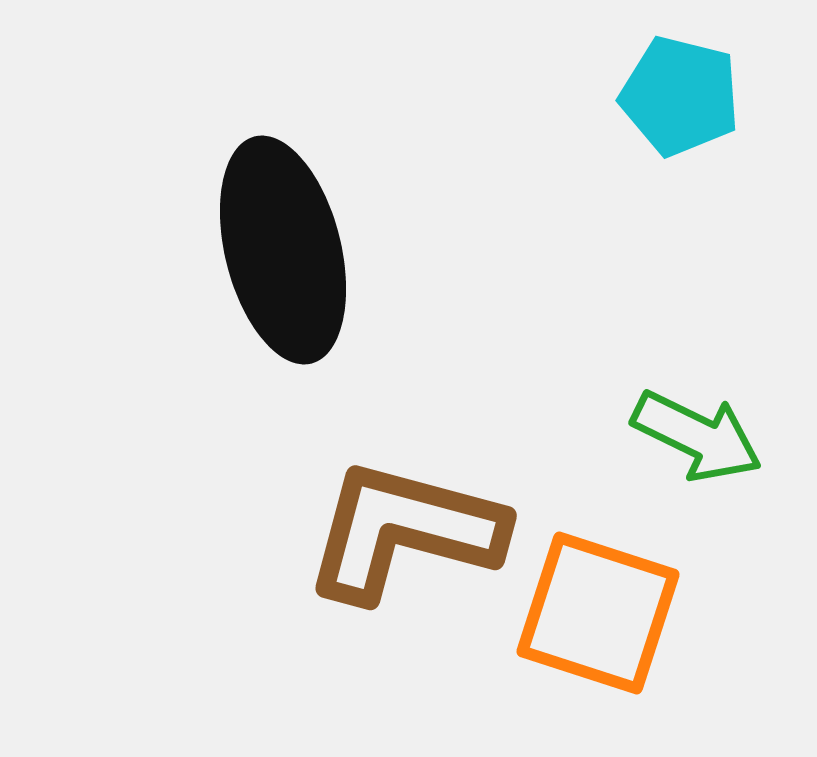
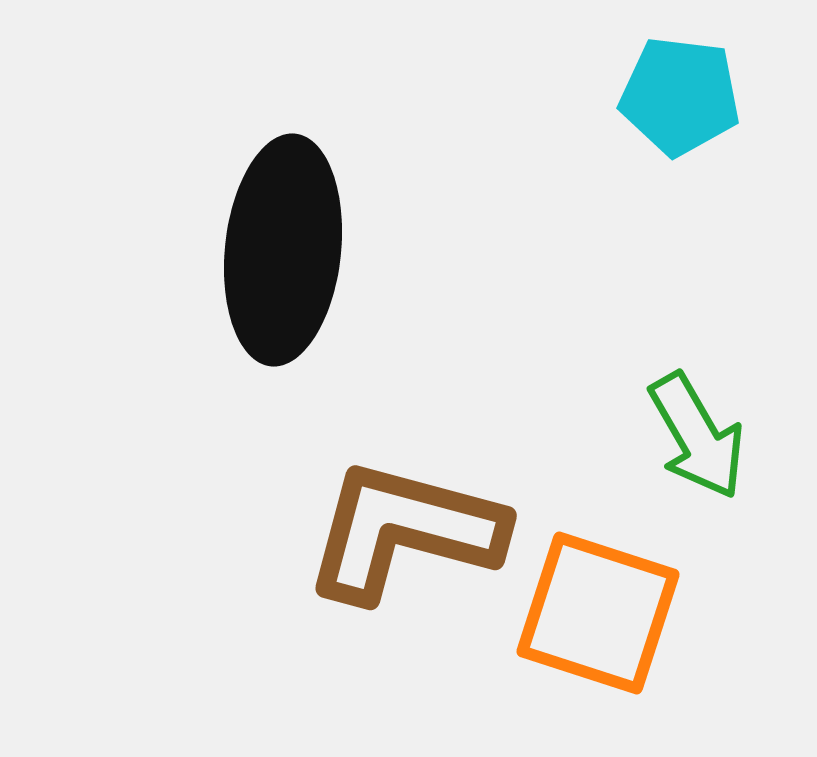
cyan pentagon: rotated 7 degrees counterclockwise
black ellipse: rotated 20 degrees clockwise
green arrow: rotated 34 degrees clockwise
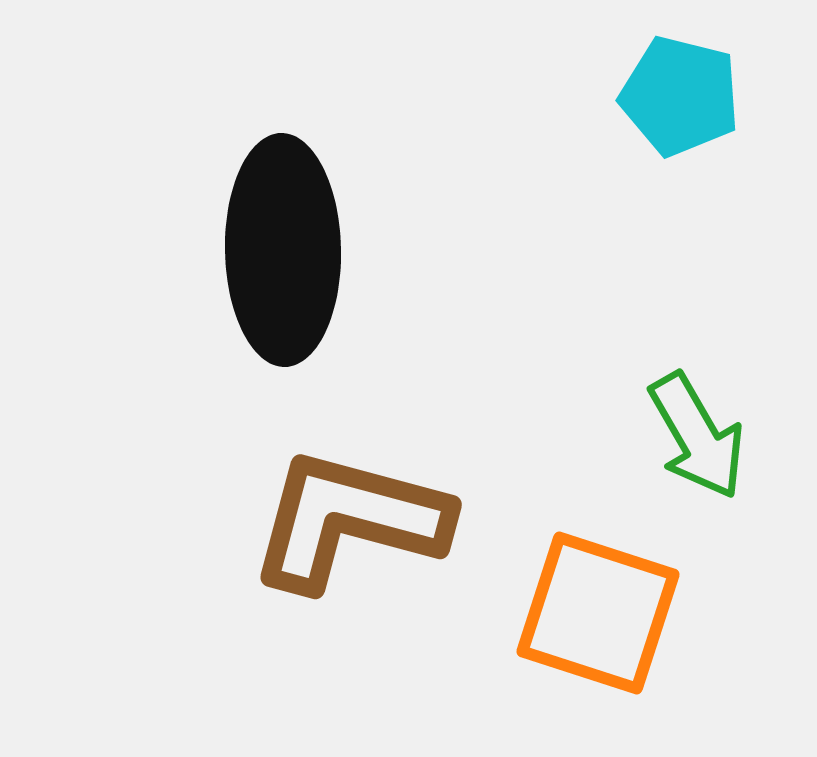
cyan pentagon: rotated 7 degrees clockwise
black ellipse: rotated 7 degrees counterclockwise
brown L-shape: moved 55 px left, 11 px up
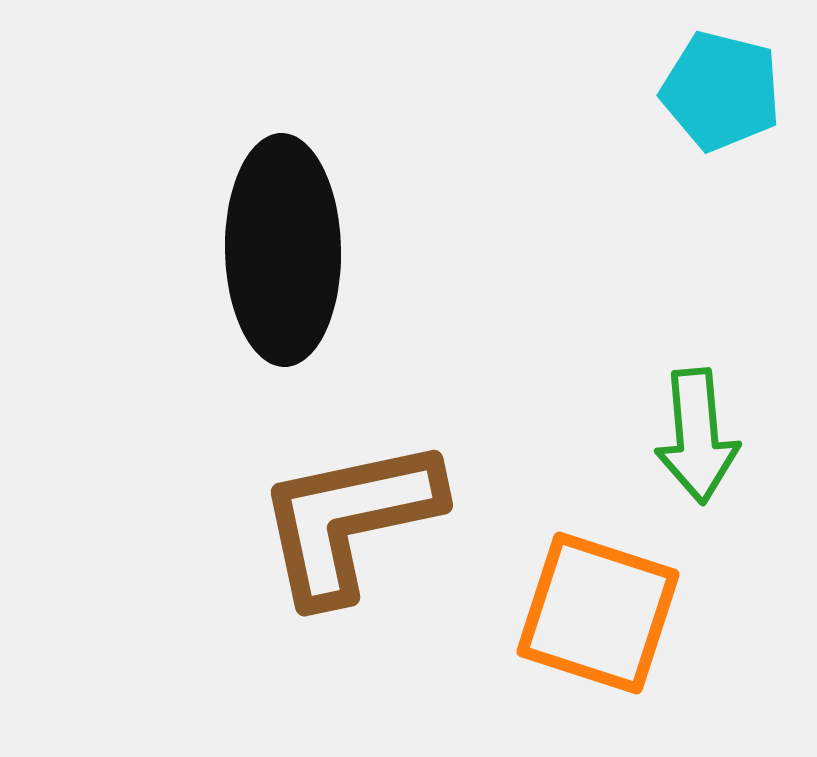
cyan pentagon: moved 41 px right, 5 px up
green arrow: rotated 25 degrees clockwise
brown L-shape: rotated 27 degrees counterclockwise
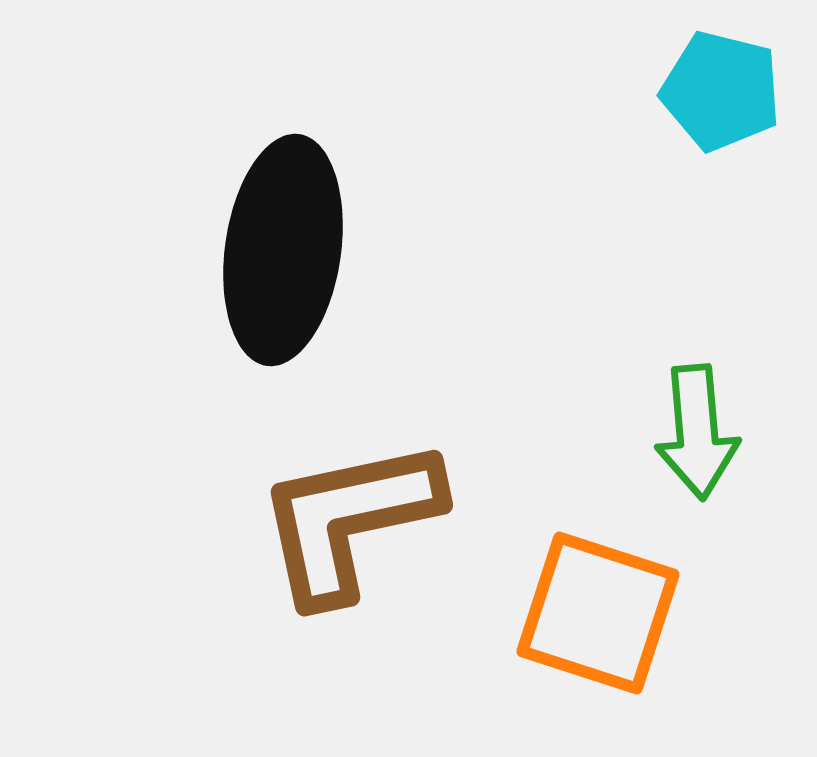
black ellipse: rotated 9 degrees clockwise
green arrow: moved 4 px up
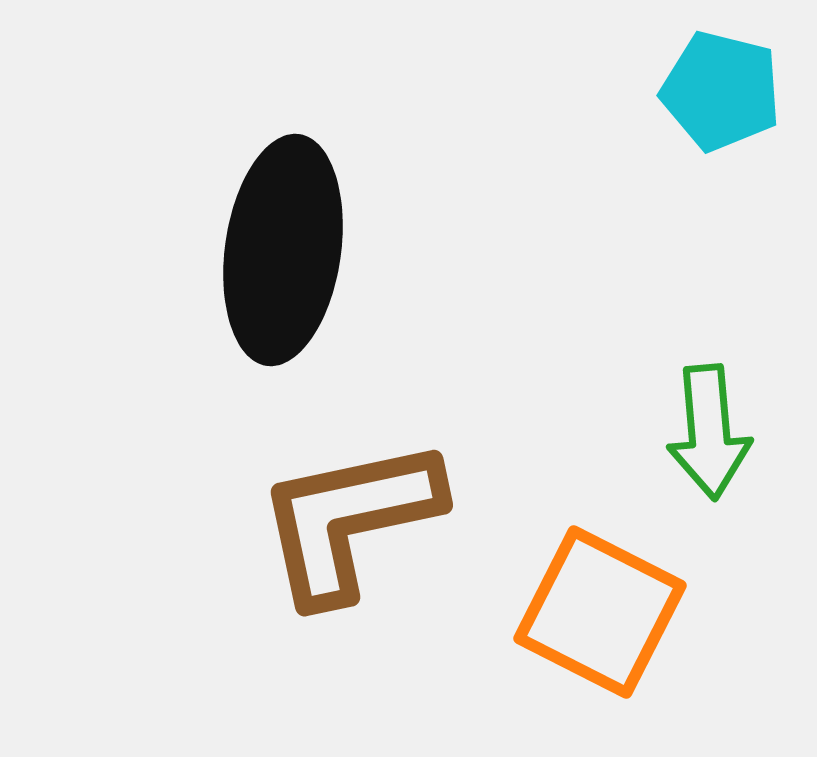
green arrow: moved 12 px right
orange square: moved 2 px right, 1 px up; rotated 9 degrees clockwise
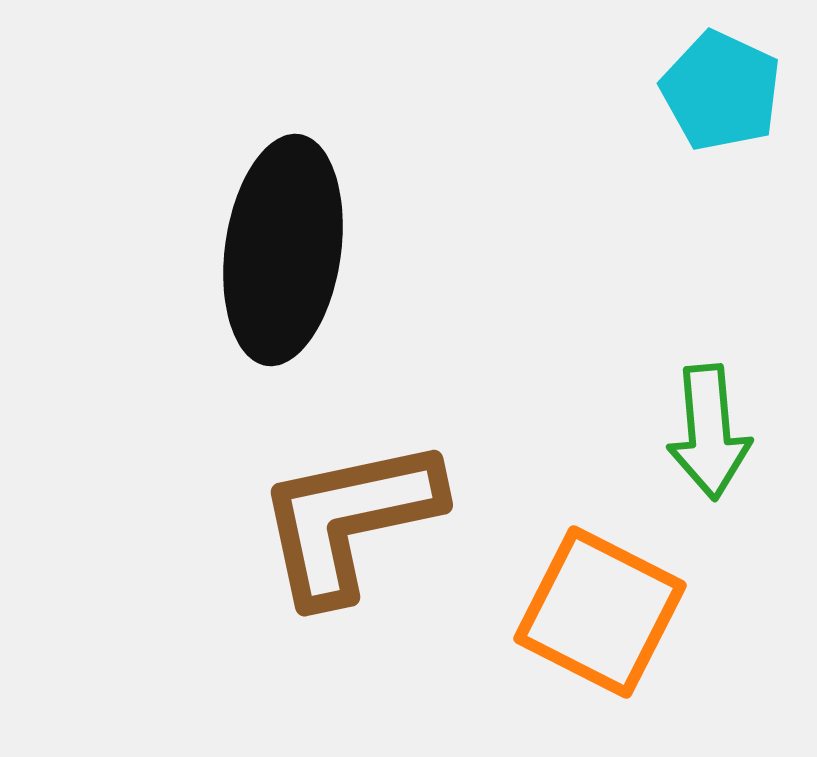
cyan pentagon: rotated 11 degrees clockwise
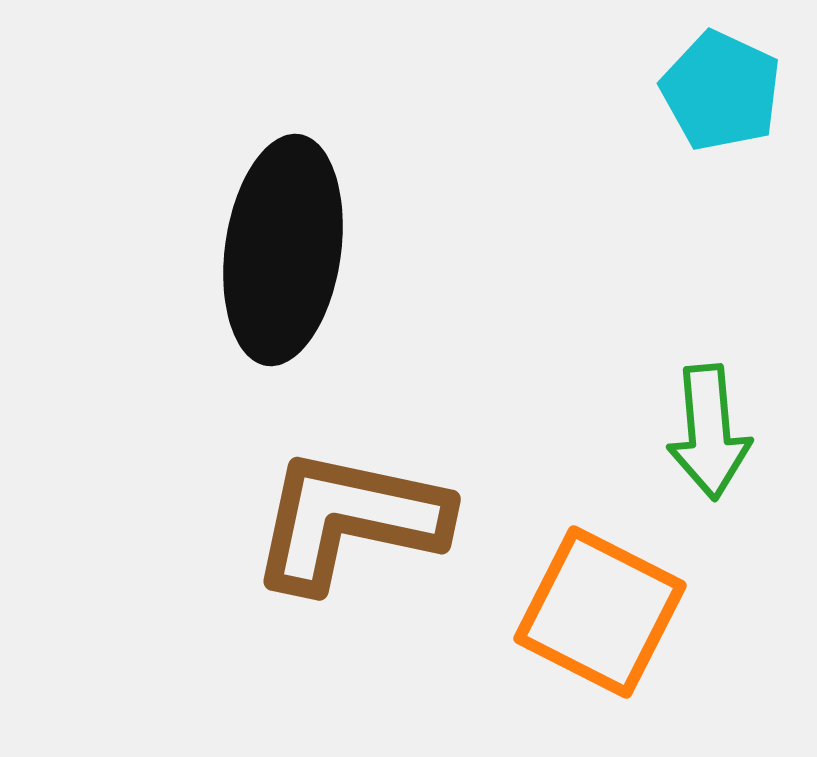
brown L-shape: rotated 24 degrees clockwise
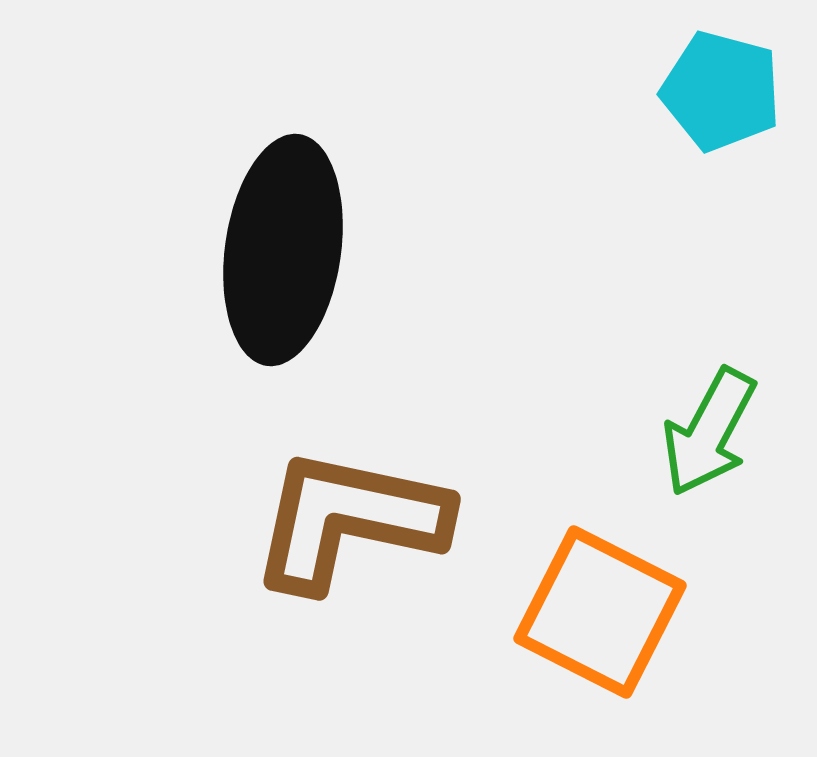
cyan pentagon: rotated 10 degrees counterclockwise
green arrow: rotated 33 degrees clockwise
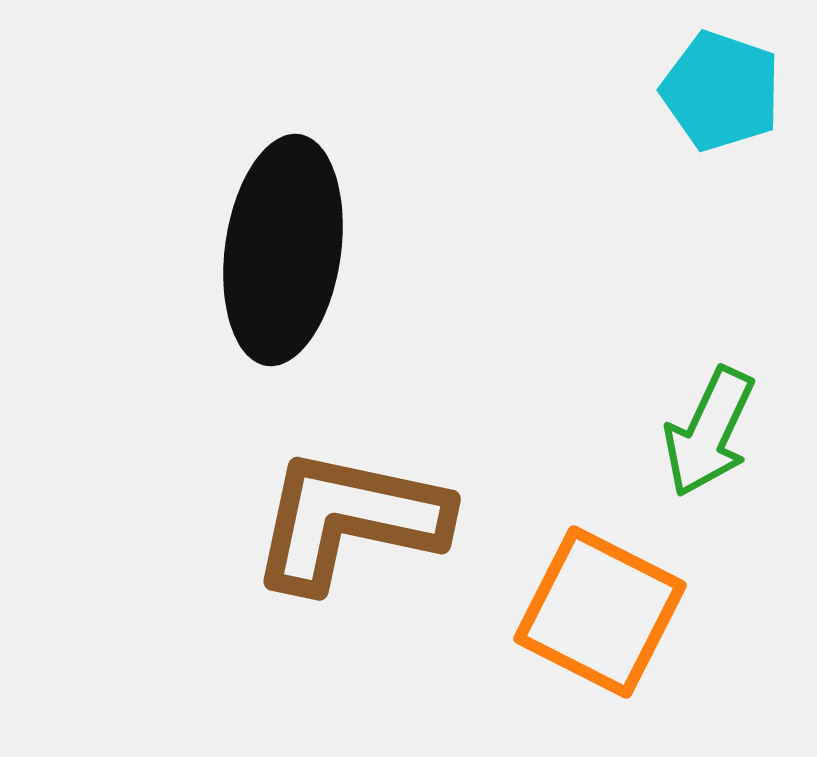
cyan pentagon: rotated 4 degrees clockwise
green arrow: rotated 3 degrees counterclockwise
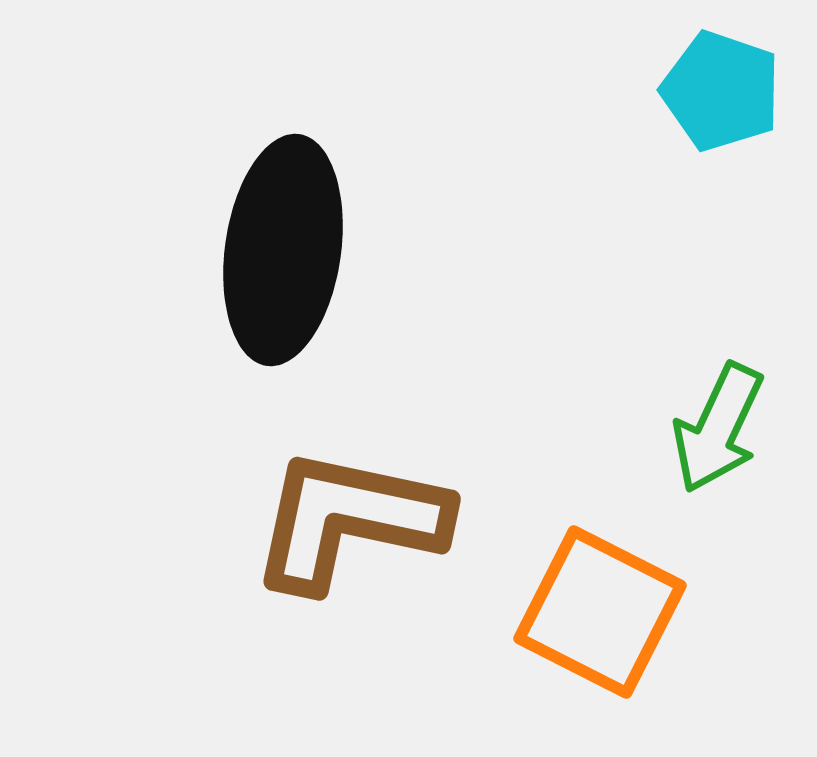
green arrow: moved 9 px right, 4 px up
